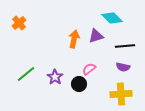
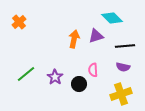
orange cross: moved 1 px up
pink semicircle: moved 4 px right, 1 px down; rotated 56 degrees counterclockwise
yellow cross: rotated 15 degrees counterclockwise
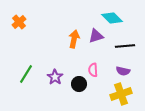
purple semicircle: moved 4 px down
green line: rotated 18 degrees counterclockwise
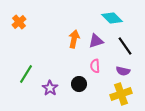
purple triangle: moved 5 px down
black line: rotated 60 degrees clockwise
pink semicircle: moved 2 px right, 4 px up
purple star: moved 5 px left, 11 px down
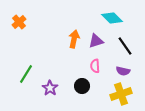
black circle: moved 3 px right, 2 px down
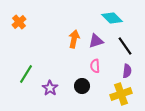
purple semicircle: moved 4 px right; rotated 96 degrees counterclockwise
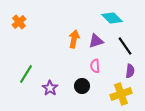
purple semicircle: moved 3 px right
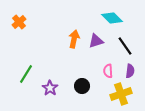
pink semicircle: moved 13 px right, 5 px down
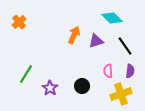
orange arrow: moved 4 px up; rotated 12 degrees clockwise
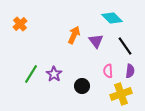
orange cross: moved 1 px right, 2 px down
purple triangle: rotated 49 degrees counterclockwise
green line: moved 5 px right
purple star: moved 4 px right, 14 px up
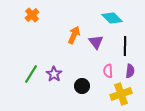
orange cross: moved 12 px right, 9 px up
purple triangle: moved 1 px down
black line: rotated 36 degrees clockwise
